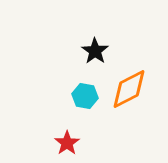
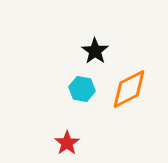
cyan hexagon: moved 3 px left, 7 px up
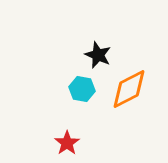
black star: moved 3 px right, 4 px down; rotated 12 degrees counterclockwise
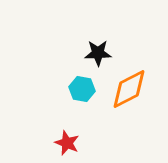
black star: moved 2 px up; rotated 24 degrees counterclockwise
red star: rotated 15 degrees counterclockwise
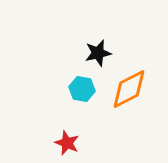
black star: rotated 12 degrees counterclockwise
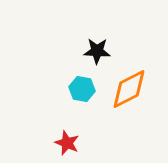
black star: moved 1 px left, 2 px up; rotated 16 degrees clockwise
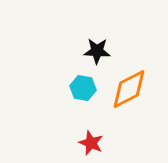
cyan hexagon: moved 1 px right, 1 px up
red star: moved 24 px right
